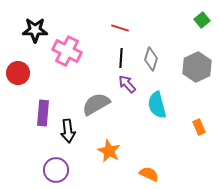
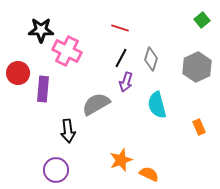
black star: moved 6 px right
black line: rotated 24 degrees clockwise
purple arrow: moved 1 px left, 2 px up; rotated 120 degrees counterclockwise
purple rectangle: moved 24 px up
orange star: moved 12 px right, 9 px down; rotated 25 degrees clockwise
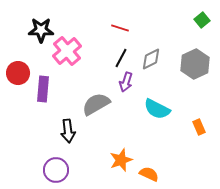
pink cross: rotated 24 degrees clockwise
gray diamond: rotated 45 degrees clockwise
gray hexagon: moved 2 px left, 3 px up
cyan semicircle: moved 4 px down; rotated 48 degrees counterclockwise
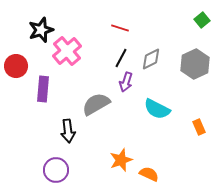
black star: rotated 20 degrees counterclockwise
red circle: moved 2 px left, 7 px up
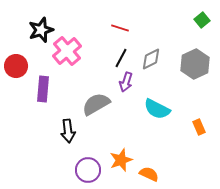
purple circle: moved 32 px right
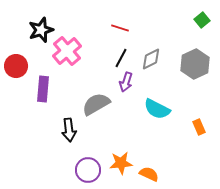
black arrow: moved 1 px right, 1 px up
orange star: moved 3 px down; rotated 15 degrees clockwise
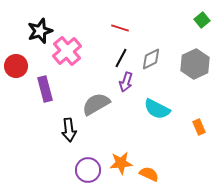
black star: moved 1 px left, 1 px down
purple rectangle: moved 2 px right; rotated 20 degrees counterclockwise
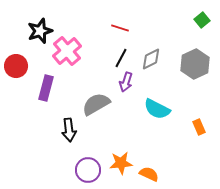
purple rectangle: moved 1 px right, 1 px up; rotated 30 degrees clockwise
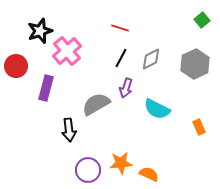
purple arrow: moved 6 px down
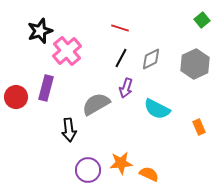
red circle: moved 31 px down
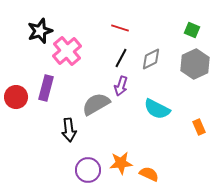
green square: moved 10 px left, 10 px down; rotated 28 degrees counterclockwise
purple arrow: moved 5 px left, 2 px up
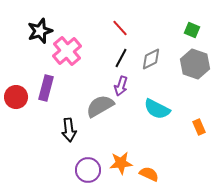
red line: rotated 30 degrees clockwise
gray hexagon: rotated 16 degrees counterclockwise
gray semicircle: moved 4 px right, 2 px down
